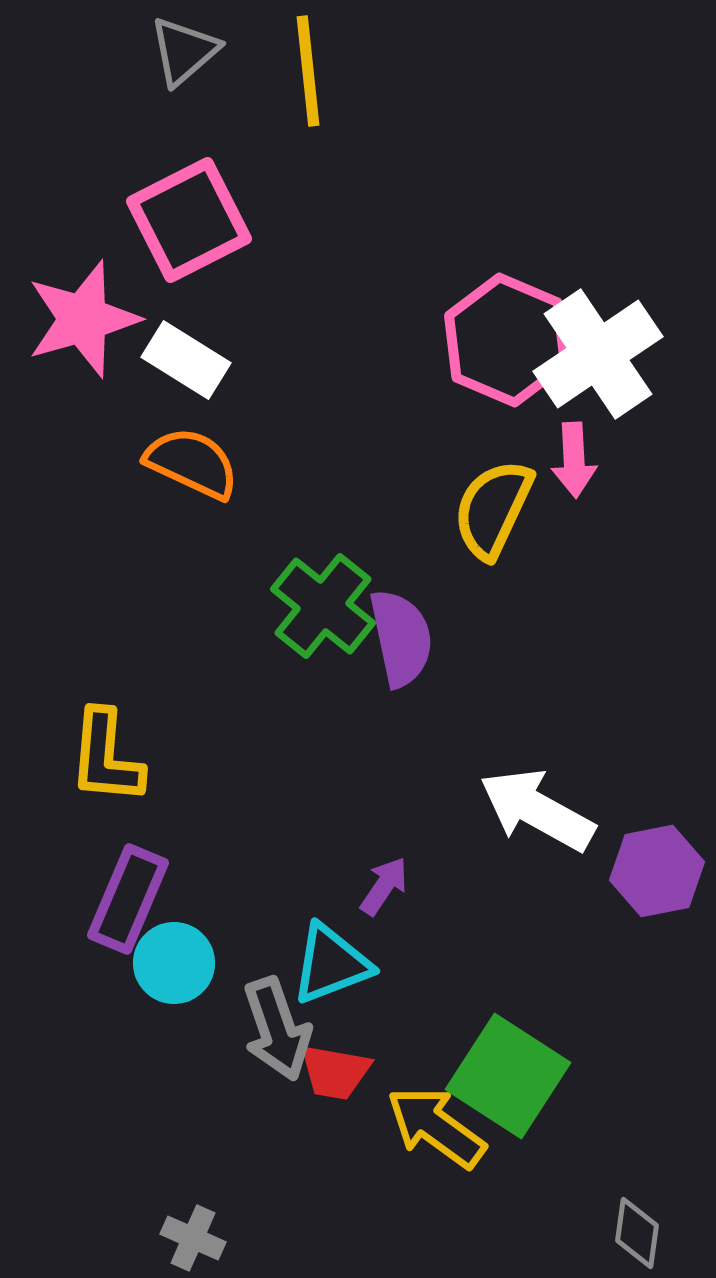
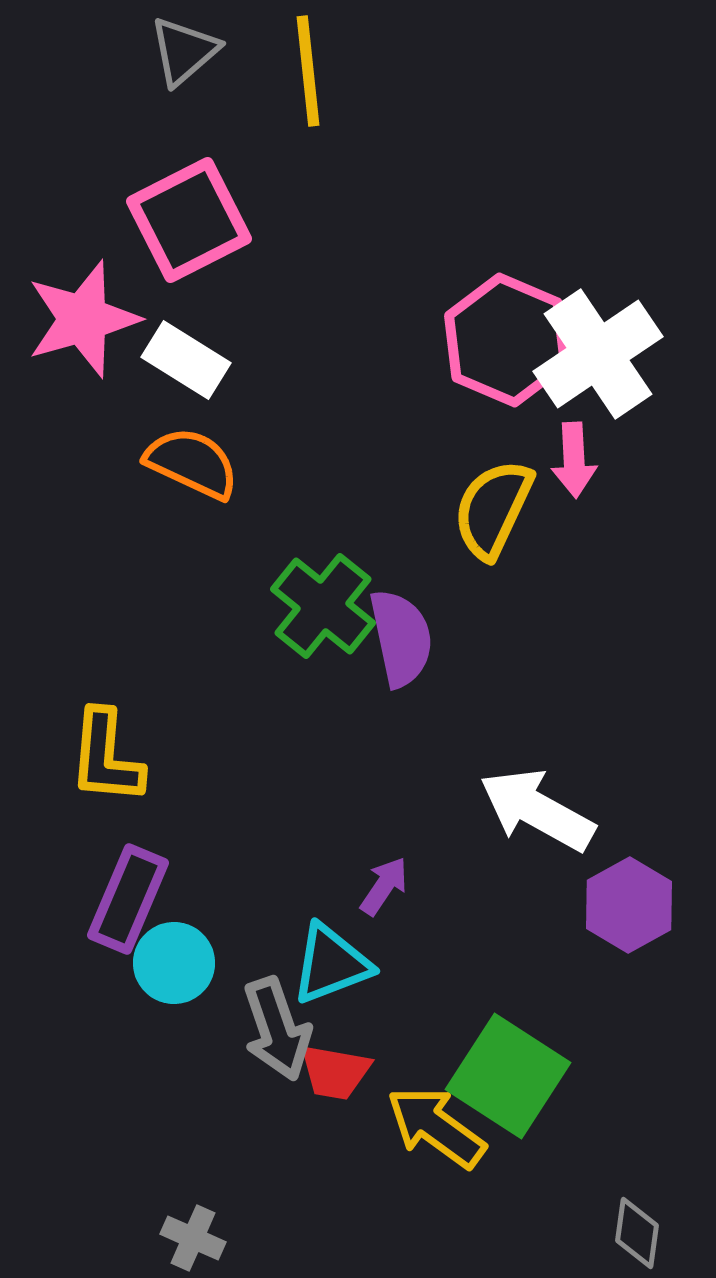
purple hexagon: moved 28 px left, 34 px down; rotated 18 degrees counterclockwise
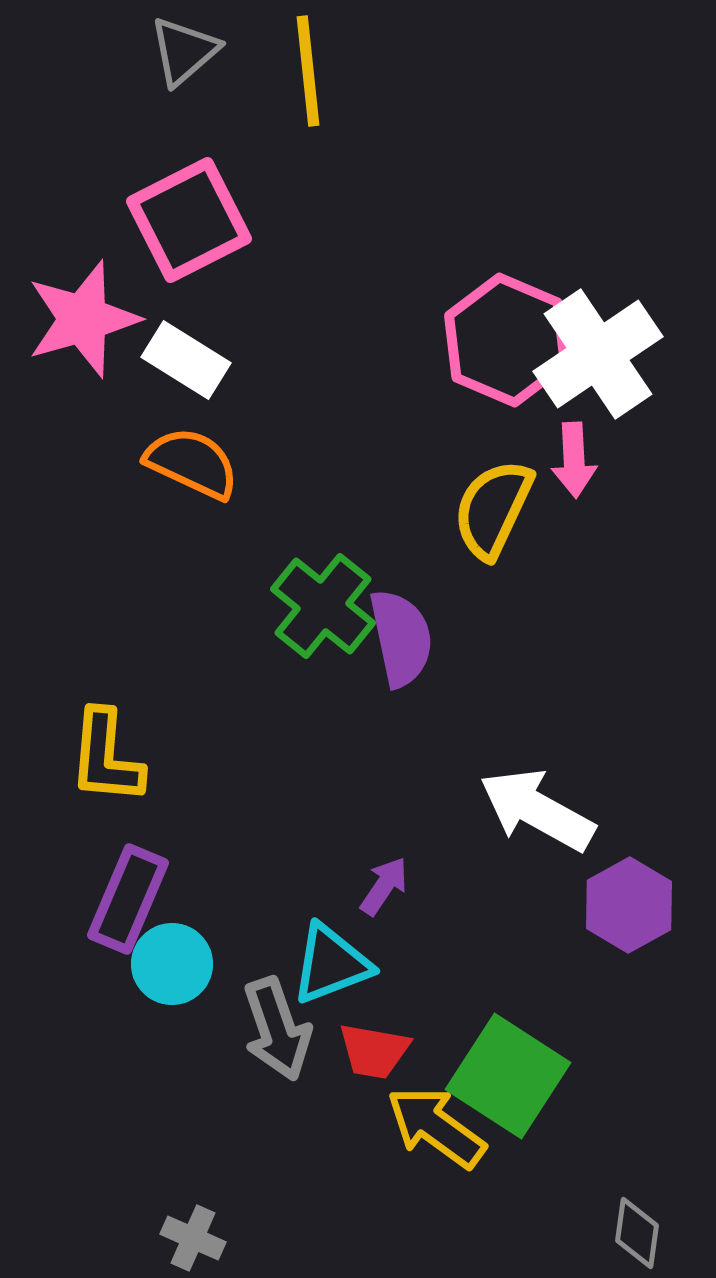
cyan circle: moved 2 px left, 1 px down
red trapezoid: moved 39 px right, 21 px up
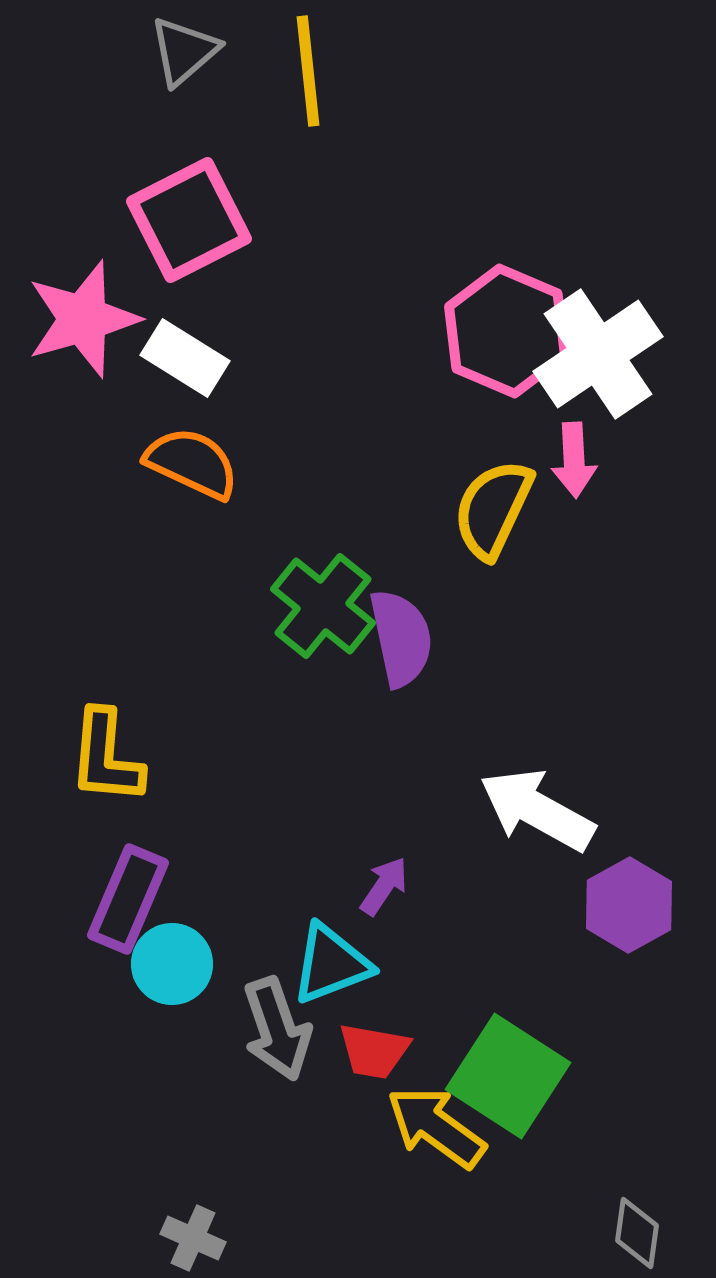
pink hexagon: moved 9 px up
white rectangle: moved 1 px left, 2 px up
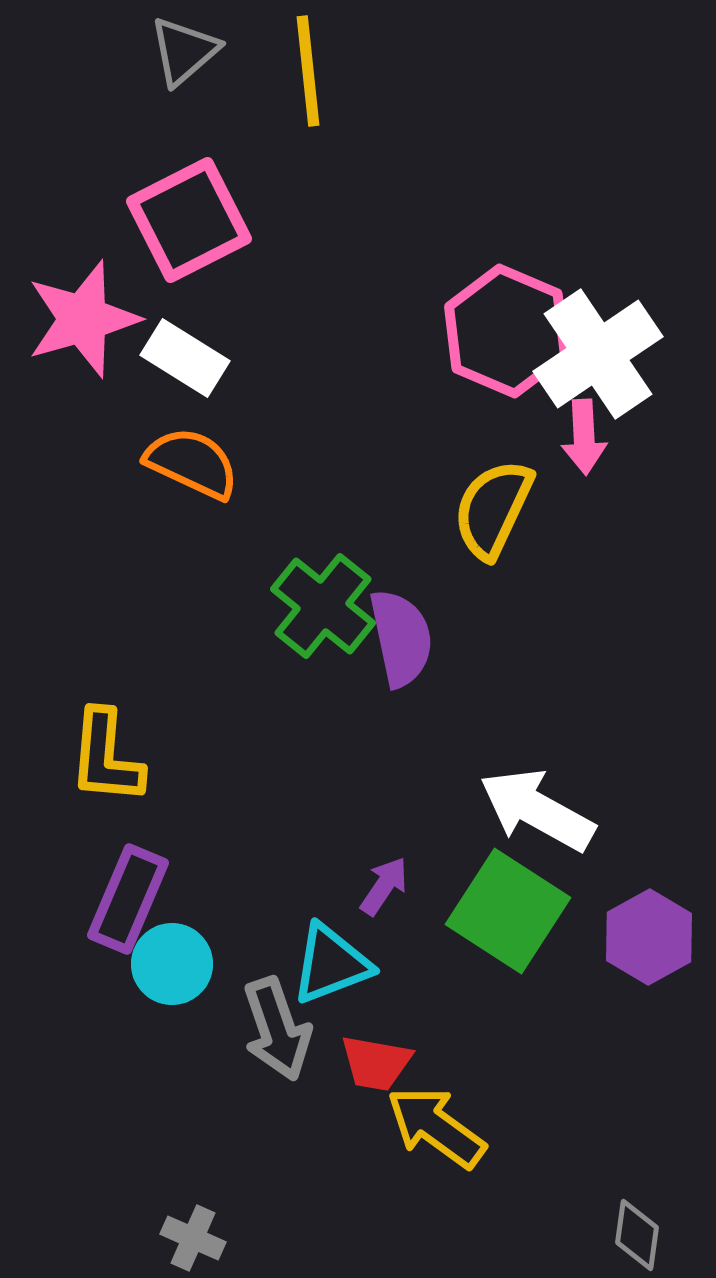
pink arrow: moved 10 px right, 23 px up
purple hexagon: moved 20 px right, 32 px down
red trapezoid: moved 2 px right, 12 px down
green square: moved 165 px up
gray diamond: moved 2 px down
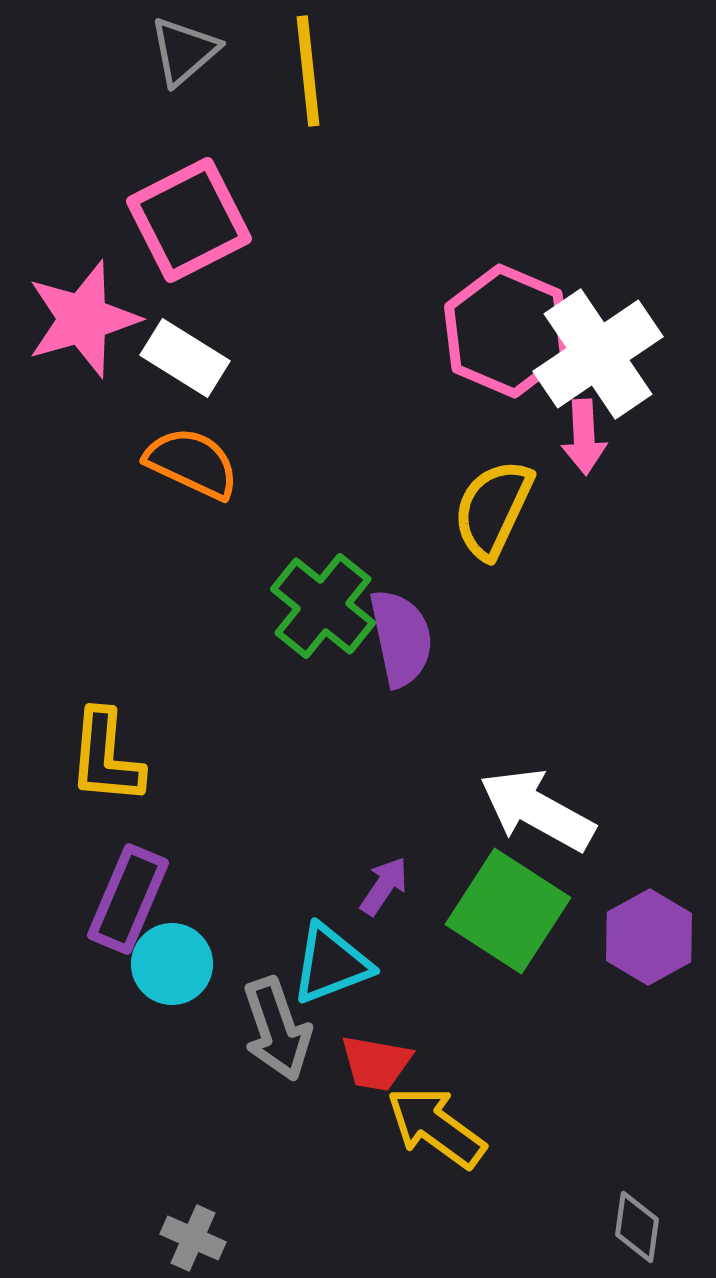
gray diamond: moved 8 px up
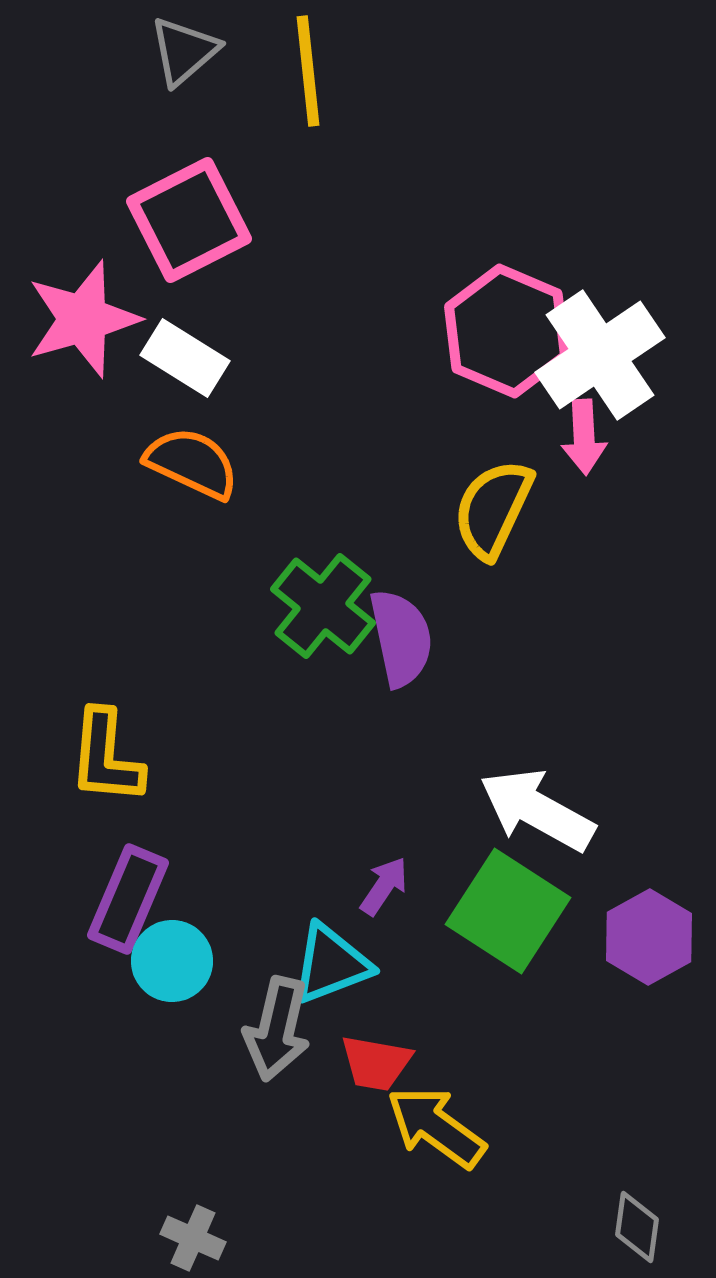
white cross: moved 2 px right, 1 px down
cyan circle: moved 3 px up
gray arrow: rotated 32 degrees clockwise
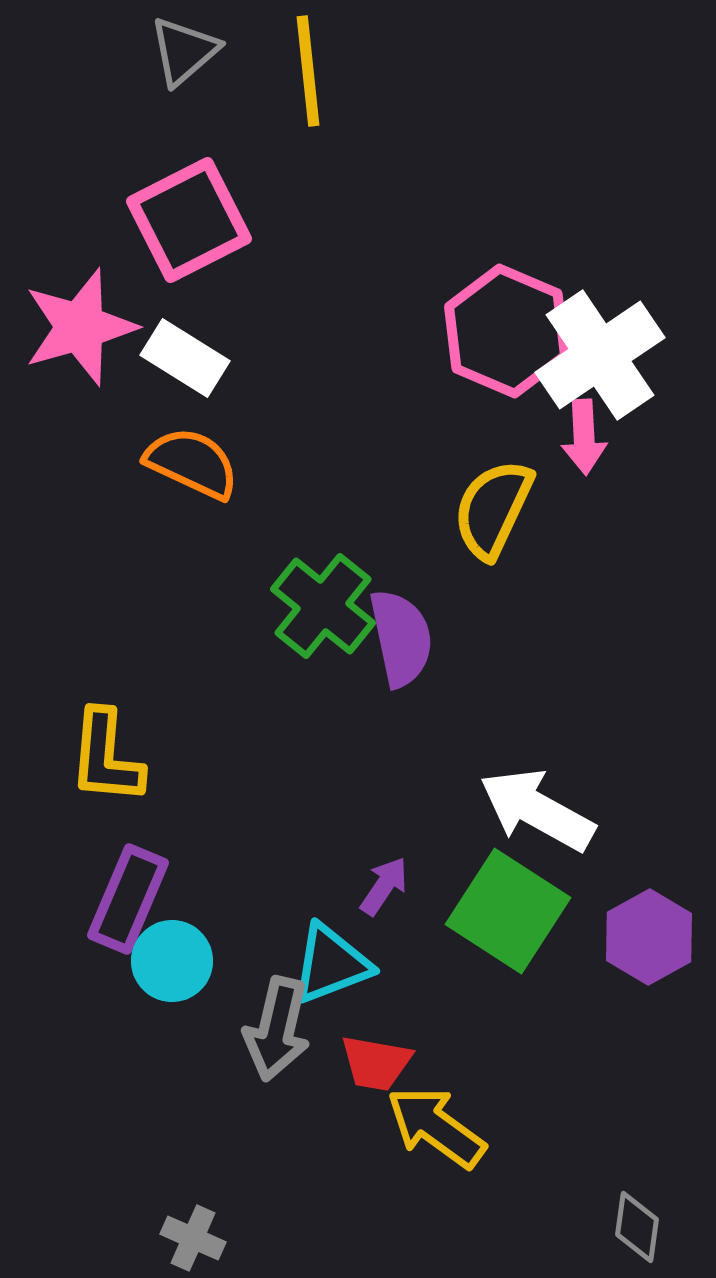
pink star: moved 3 px left, 8 px down
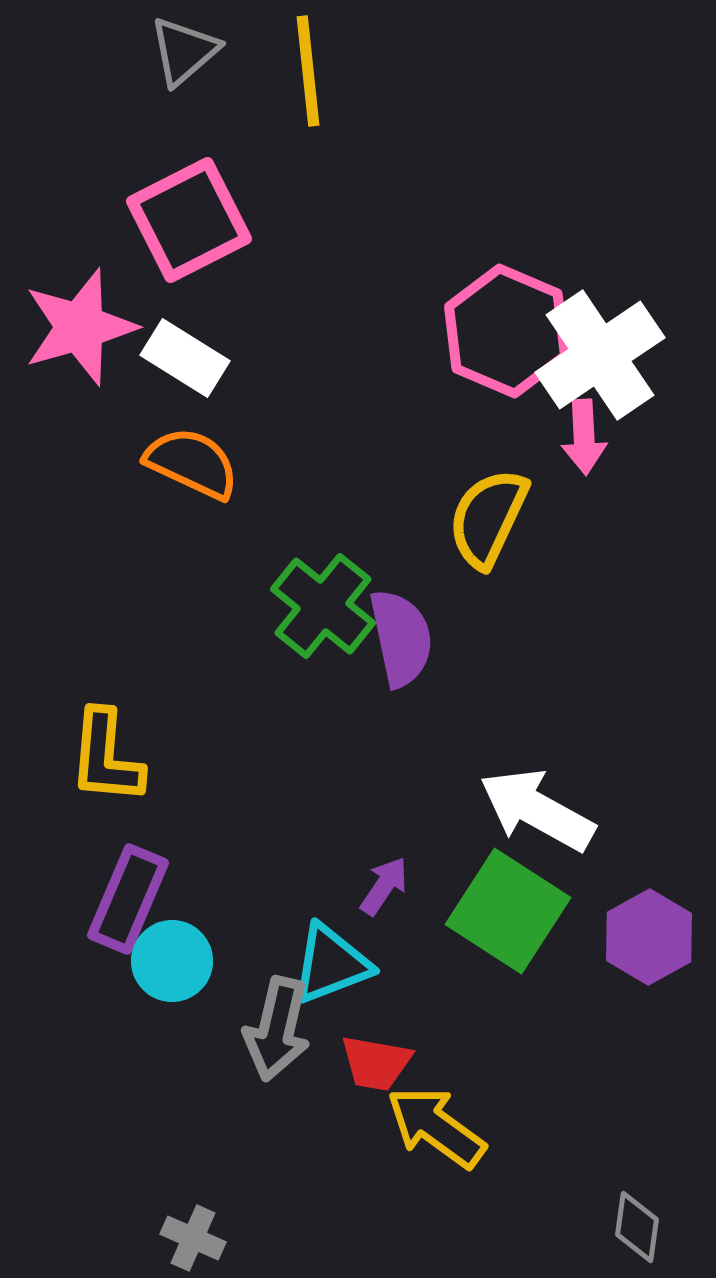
yellow semicircle: moved 5 px left, 9 px down
